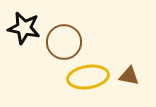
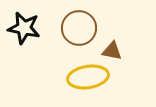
brown circle: moved 15 px right, 14 px up
brown triangle: moved 17 px left, 25 px up
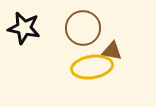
brown circle: moved 4 px right
yellow ellipse: moved 4 px right, 10 px up
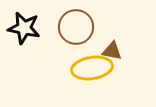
brown circle: moved 7 px left, 1 px up
yellow ellipse: moved 1 px down
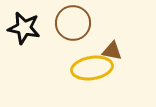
brown circle: moved 3 px left, 4 px up
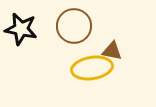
brown circle: moved 1 px right, 3 px down
black star: moved 3 px left, 1 px down
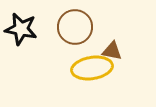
brown circle: moved 1 px right, 1 px down
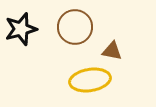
black star: rotated 28 degrees counterclockwise
yellow ellipse: moved 2 px left, 12 px down
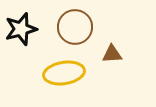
brown triangle: moved 3 px down; rotated 15 degrees counterclockwise
yellow ellipse: moved 26 px left, 7 px up
